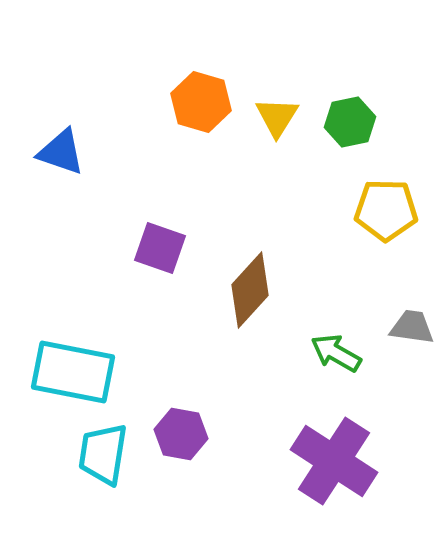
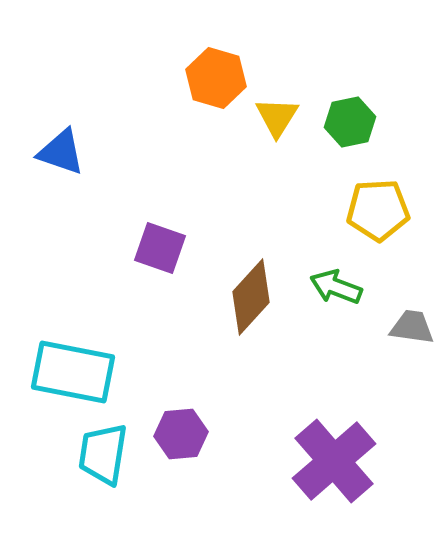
orange hexagon: moved 15 px right, 24 px up
yellow pentagon: moved 8 px left; rotated 4 degrees counterclockwise
brown diamond: moved 1 px right, 7 px down
green arrow: moved 66 px up; rotated 9 degrees counterclockwise
purple hexagon: rotated 15 degrees counterclockwise
purple cross: rotated 16 degrees clockwise
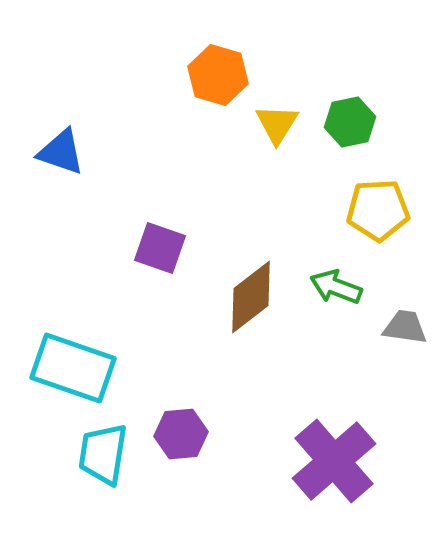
orange hexagon: moved 2 px right, 3 px up
yellow triangle: moved 7 px down
brown diamond: rotated 10 degrees clockwise
gray trapezoid: moved 7 px left
cyan rectangle: moved 4 px up; rotated 8 degrees clockwise
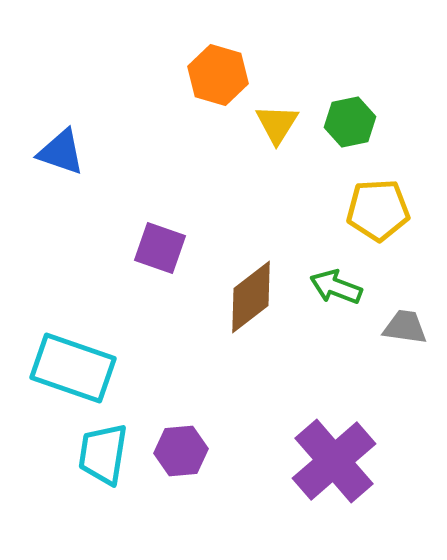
purple hexagon: moved 17 px down
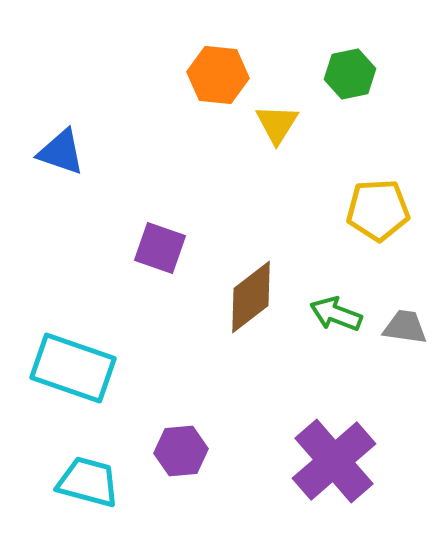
orange hexagon: rotated 10 degrees counterclockwise
green hexagon: moved 48 px up
green arrow: moved 27 px down
cyan trapezoid: moved 15 px left, 28 px down; rotated 96 degrees clockwise
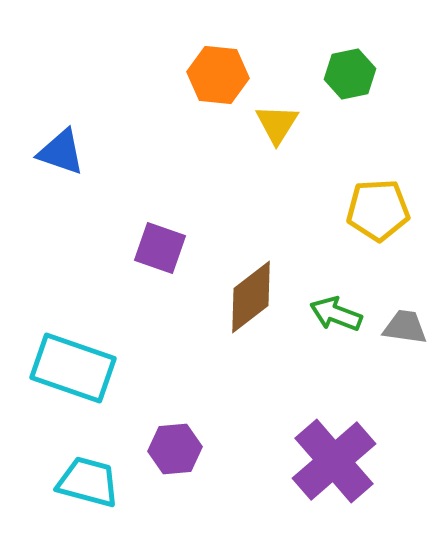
purple hexagon: moved 6 px left, 2 px up
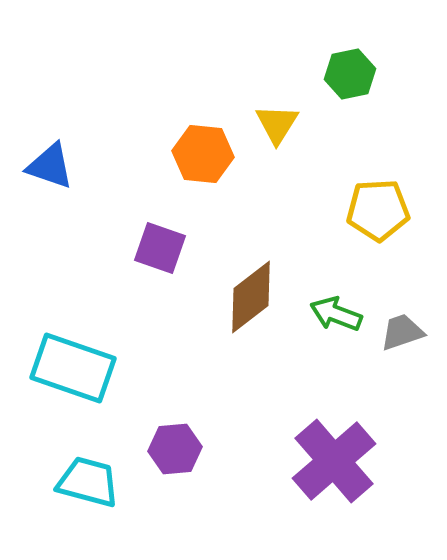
orange hexagon: moved 15 px left, 79 px down
blue triangle: moved 11 px left, 14 px down
gray trapezoid: moved 3 px left, 5 px down; rotated 27 degrees counterclockwise
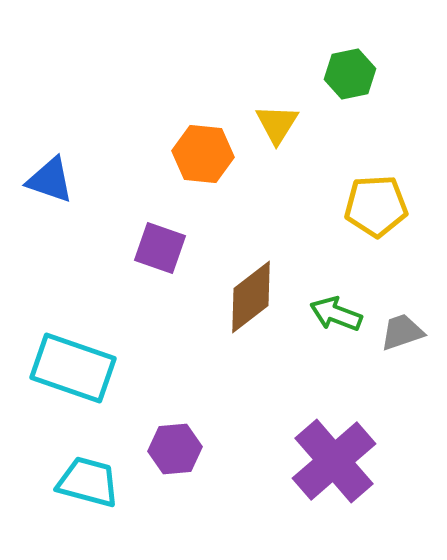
blue triangle: moved 14 px down
yellow pentagon: moved 2 px left, 4 px up
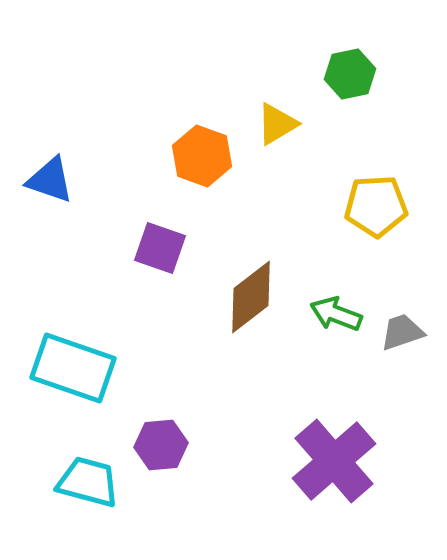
yellow triangle: rotated 27 degrees clockwise
orange hexagon: moved 1 px left, 2 px down; rotated 14 degrees clockwise
purple hexagon: moved 14 px left, 4 px up
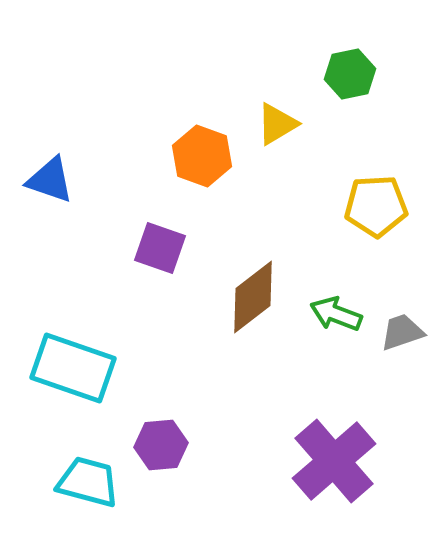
brown diamond: moved 2 px right
